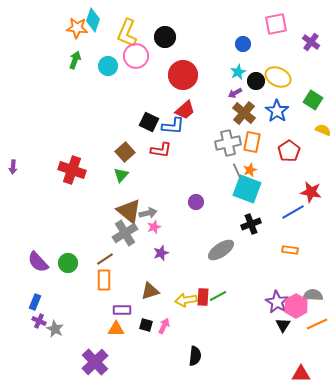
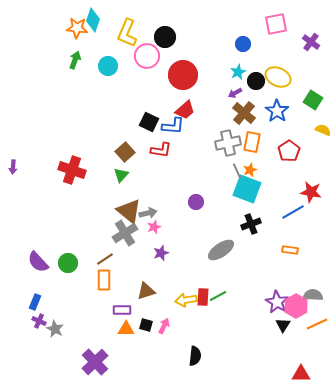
pink circle at (136, 56): moved 11 px right
brown triangle at (150, 291): moved 4 px left
orange triangle at (116, 329): moved 10 px right
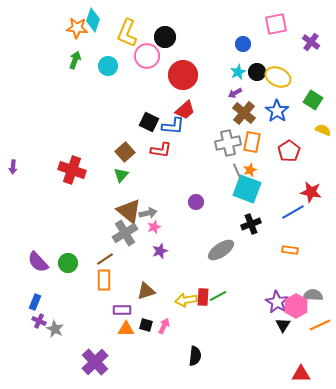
black circle at (256, 81): moved 1 px right, 9 px up
purple star at (161, 253): moved 1 px left, 2 px up
orange line at (317, 324): moved 3 px right, 1 px down
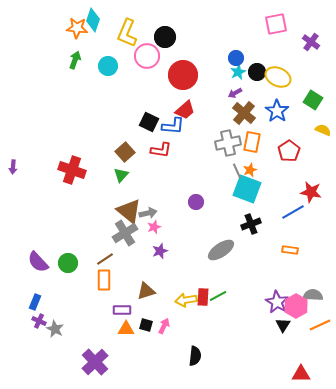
blue circle at (243, 44): moved 7 px left, 14 px down
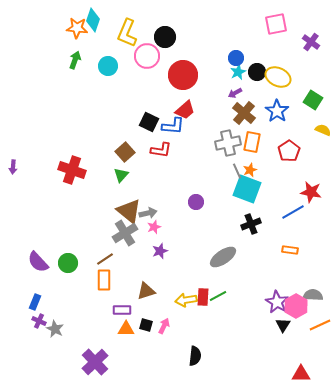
gray ellipse at (221, 250): moved 2 px right, 7 px down
